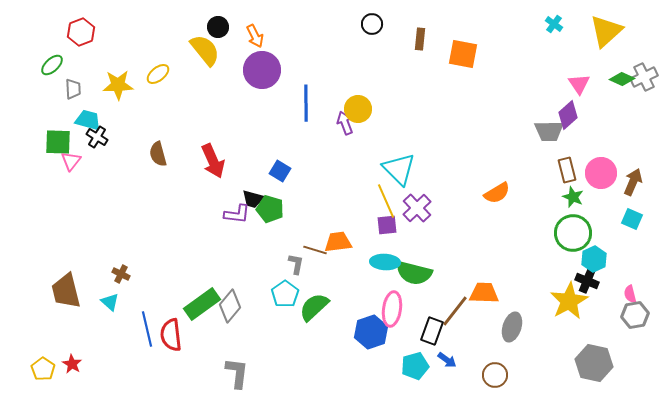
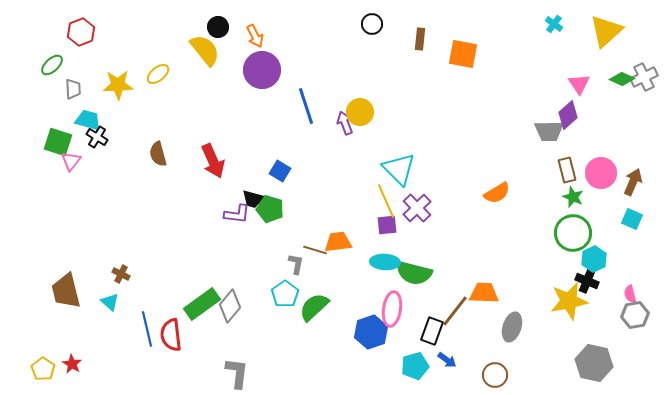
blue line at (306, 103): moved 3 px down; rotated 18 degrees counterclockwise
yellow circle at (358, 109): moved 2 px right, 3 px down
green square at (58, 142): rotated 16 degrees clockwise
yellow star at (569, 301): rotated 18 degrees clockwise
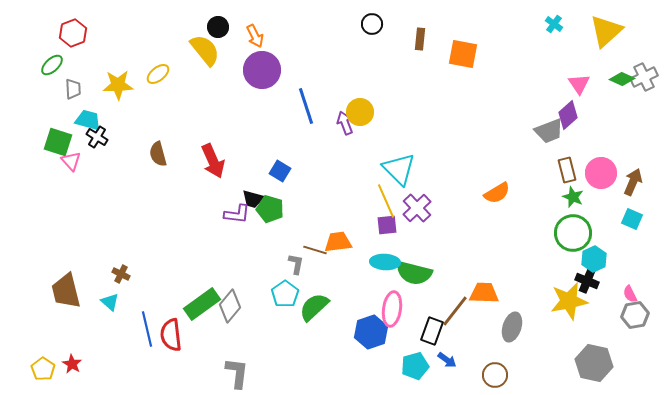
red hexagon at (81, 32): moved 8 px left, 1 px down
gray trapezoid at (549, 131): rotated 20 degrees counterclockwise
pink triangle at (71, 161): rotated 20 degrees counterclockwise
pink semicircle at (630, 294): rotated 12 degrees counterclockwise
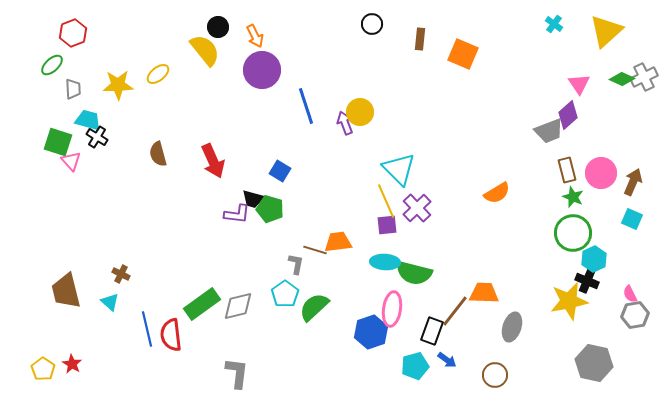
orange square at (463, 54): rotated 12 degrees clockwise
gray diamond at (230, 306): moved 8 px right; rotated 36 degrees clockwise
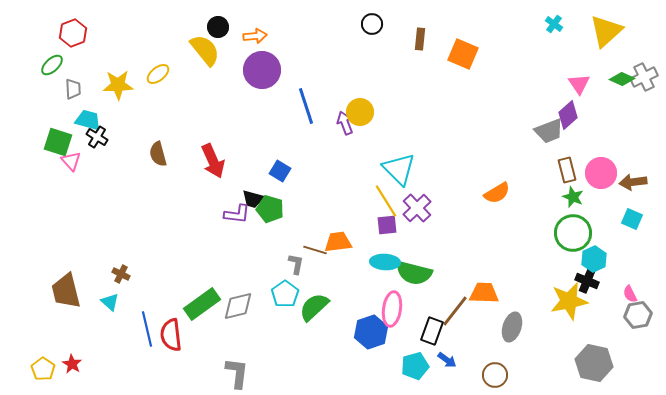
orange arrow at (255, 36): rotated 70 degrees counterclockwise
brown arrow at (633, 182): rotated 120 degrees counterclockwise
yellow line at (386, 201): rotated 8 degrees counterclockwise
gray hexagon at (635, 315): moved 3 px right
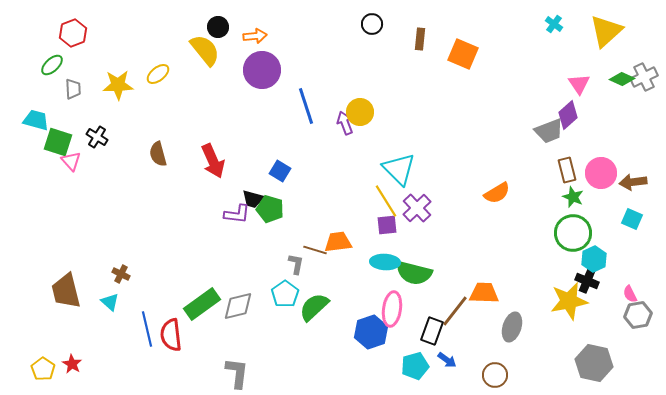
cyan trapezoid at (88, 120): moved 52 px left
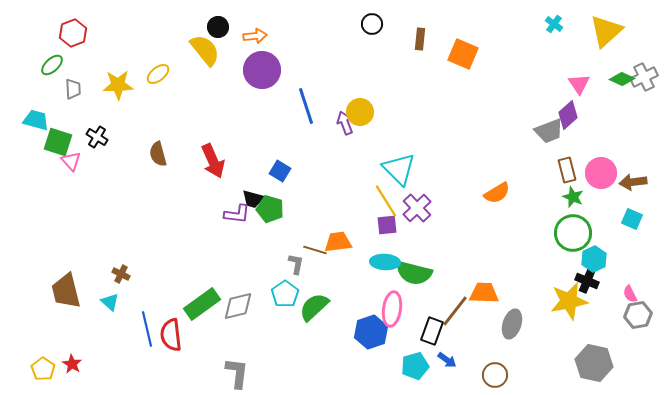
gray ellipse at (512, 327): moved 3 px up
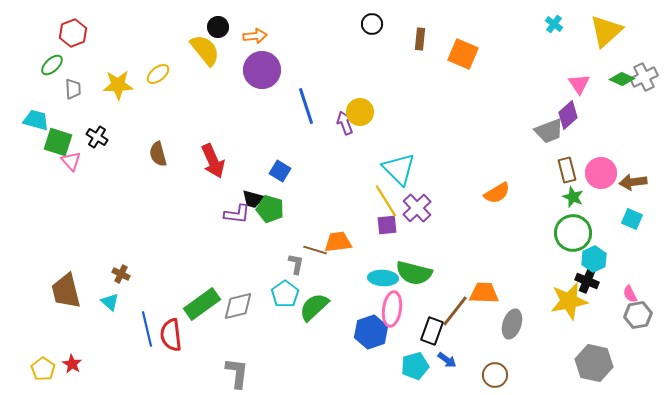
cyan ellipse at (385, 262): moved 2 px left, 16 px down
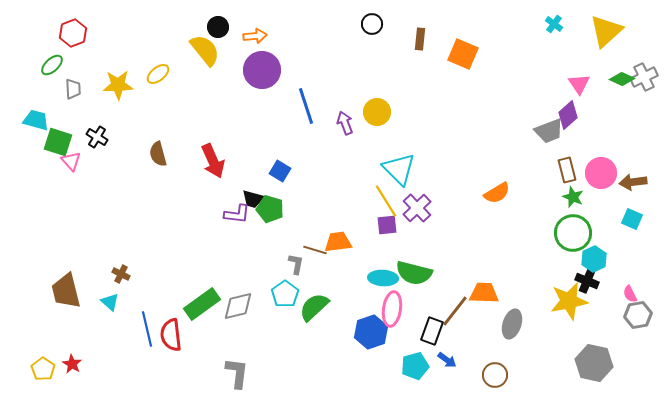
yellow circle at (360, 112): moved 17 px right
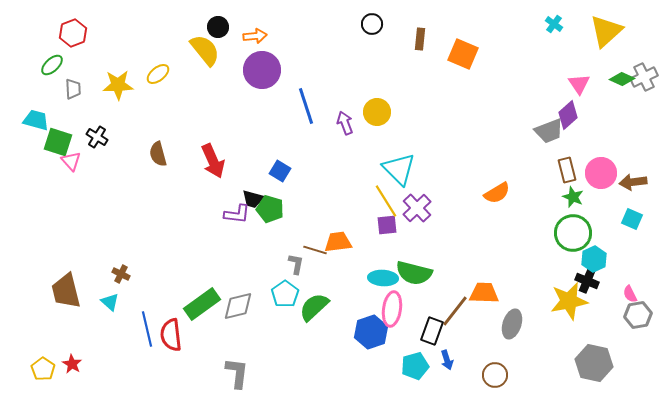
blue arrow at (447, 360): rotated 36 degrees clockwise
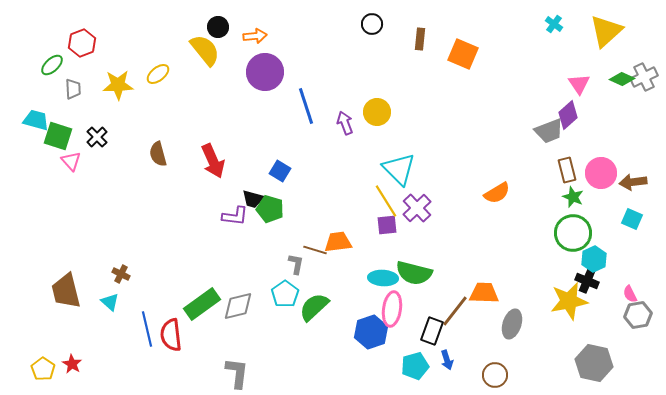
red hexagon at (73, 33): moved 9 px right, 10 px down
purple circle at (262, 70): moved 3 px right, 2 px down
black cross at (97, 137): rotated 15 degrees clockwise
green square at (58, 142): moved 6 px up
purple L-shape at (237, 214): moved 2 px left, 2 px down
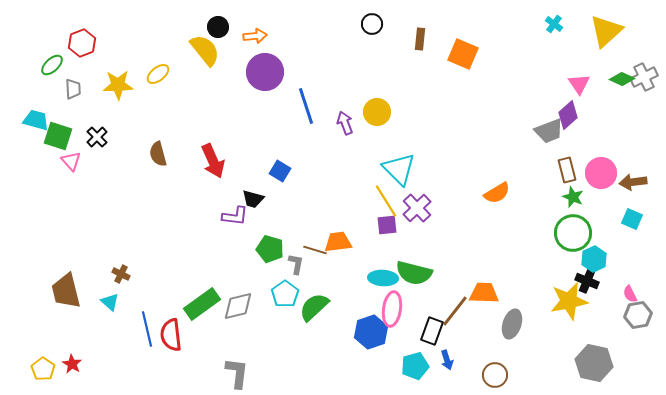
green pentagon at (270, 209): moved 40 px down
